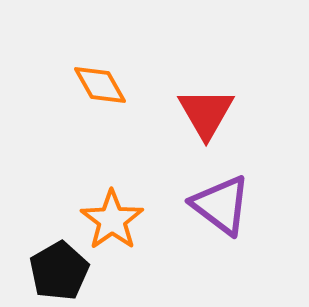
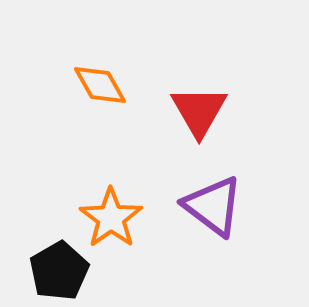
red triangle: moved 7 px left, 2 px up
purple triangle: moved 8 px left, 1 px down
orange star: moved 1 px left, 2 px up
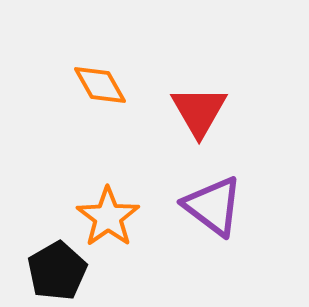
orange star: moved 3 px left, 1 px up
black pentagon: moved 2 px left
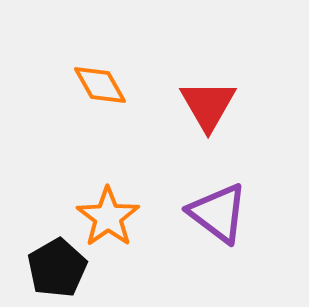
red triangle: moved 9 px right, 6 px up
purple triangle: moved 5 px right, 7 px down
black pentagon: moved 3 px up
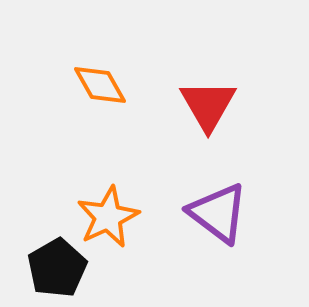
orange star: rotated 10 degrees clockwise
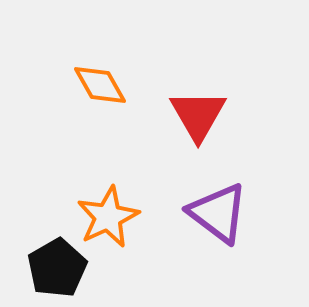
red triangle: moved 10 px left, 10 px down
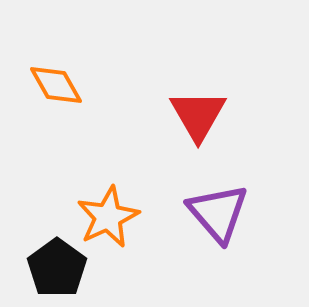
orange diamond: moved 44 px left
purple triangle: rotated 12 degrees clockwise
black pentagon: rotated 6 degrees counterclockwise
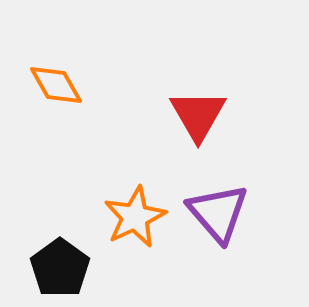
orange star: moved 27 px right
black pentagon: moved 3 px right
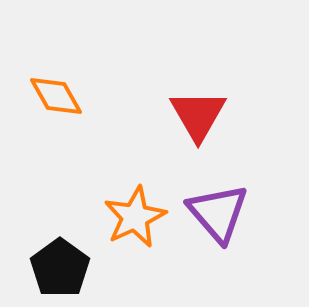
orange diamond: moved 11 px down
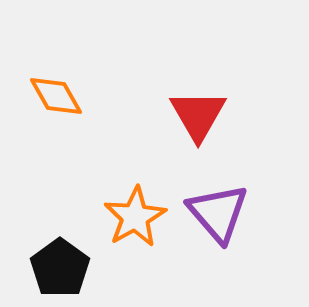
orange star: rotated 4 degrees counterclockwise
